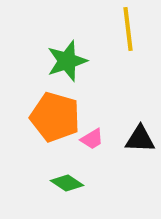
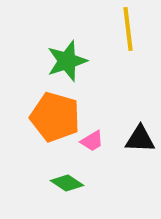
pink trapezoid: moved 2 px down
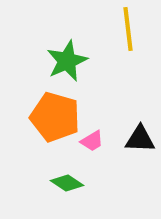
green star: rotated 6 degrees counterclockwise
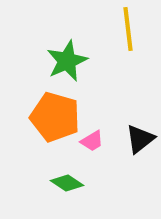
black triangle: rotated 40 degrees counterclockwise
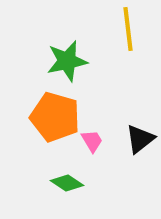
green star: rotated 12 degrees clockwise
pink trapezoid: rotated 90 degrees counterclockwise
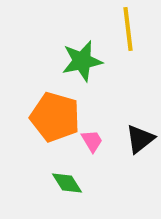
green star: moved 15 px right
green diamond: rotated 24 degrees clockwise
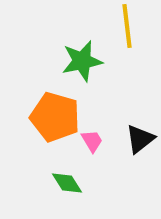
yellow line: moved 1 px left, 3 px up
